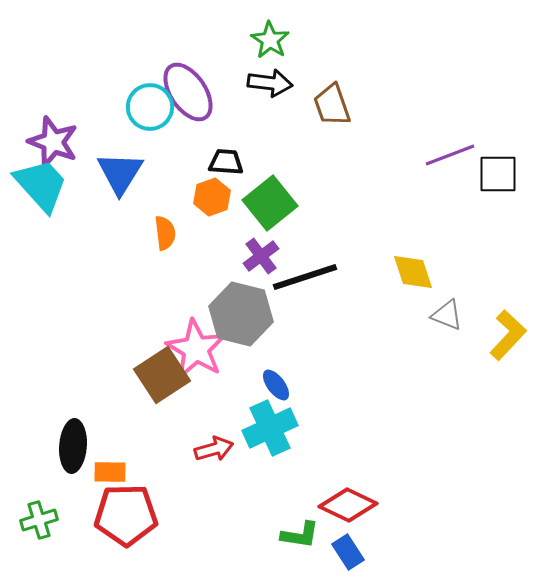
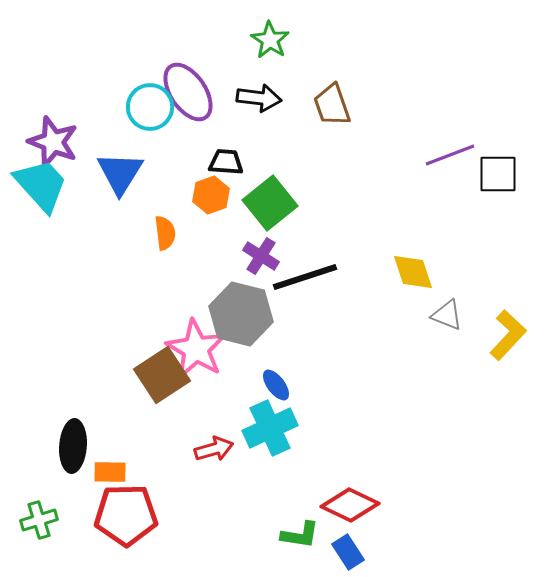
black arrow: moved 11 px left, 15 px down
orange hexagon: moved 1 px left, 2 px up
purple cross: rotated 21 degrees counterclockwise
red diamond: moved 2 px right
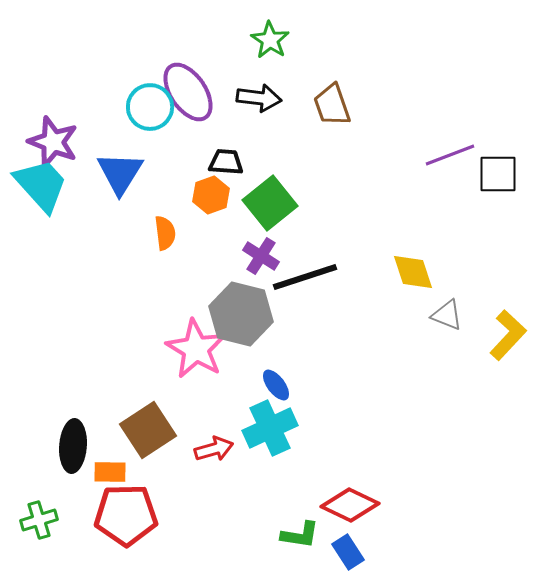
brown square: moved 14 px left, 55 px down
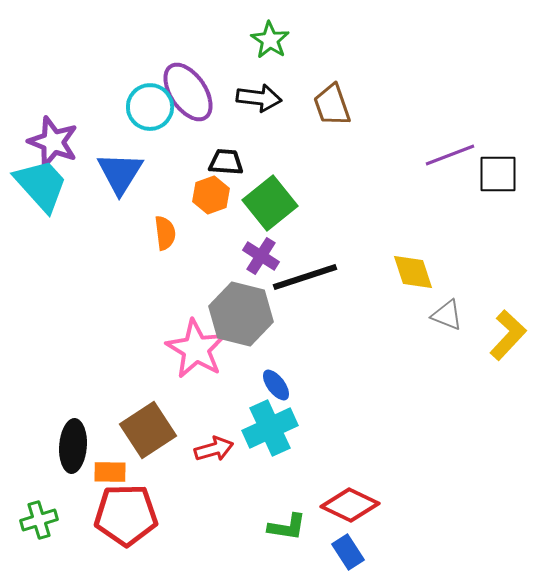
green L-shape: moved 13 px left, 8 px up
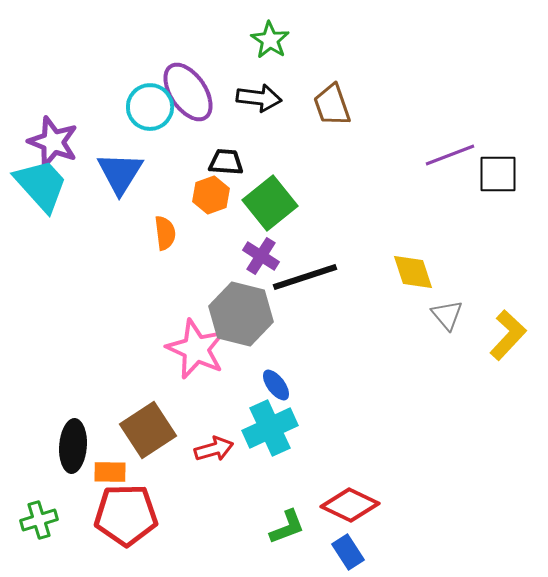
gray triangle: rotated 28 degrees clockwise
pink star: rotated 6 degrees counterclockwise
green L-shape: rotated 30 degrees counterclockwise
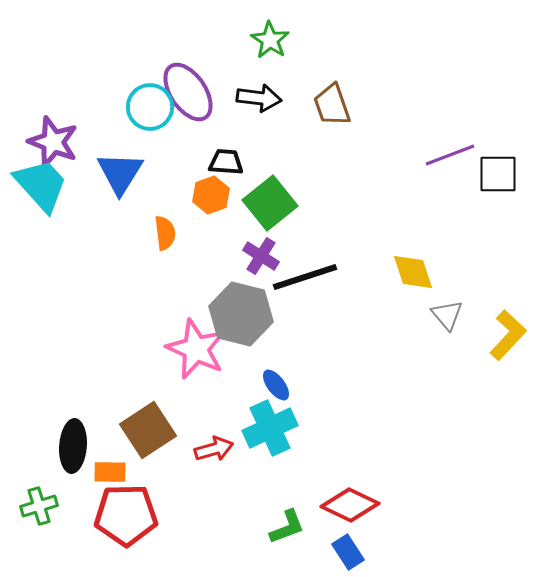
green cross: moved 14 px up
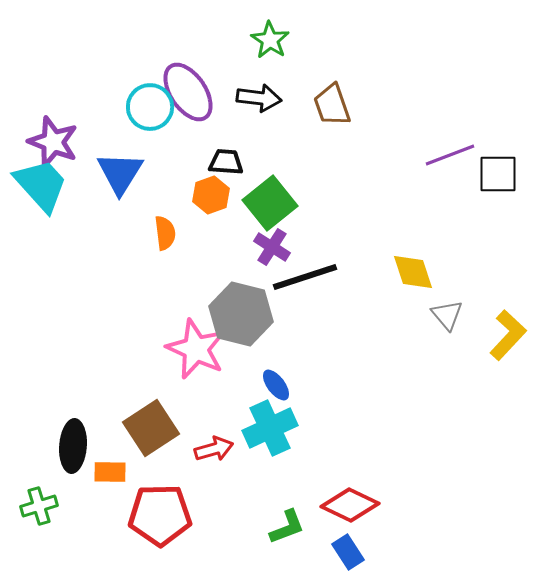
purple cross: moved 11 px right, 9 px up
brown square: moved 3 px right, 2 px up
red pentagon: moved 34 px right
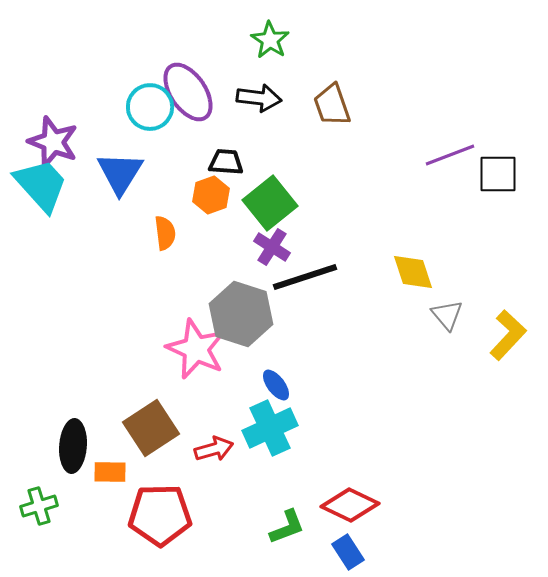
gray hexagon: rotated 4 degrees clockwise
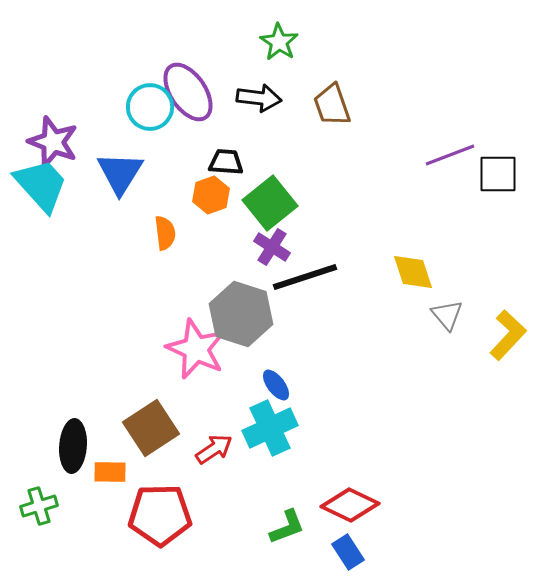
green star: moved 9 px right, 2 px down
red arrow: rotated 18 degrees counterclockwise
